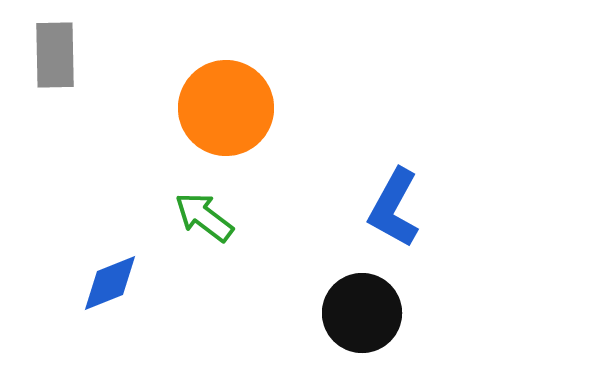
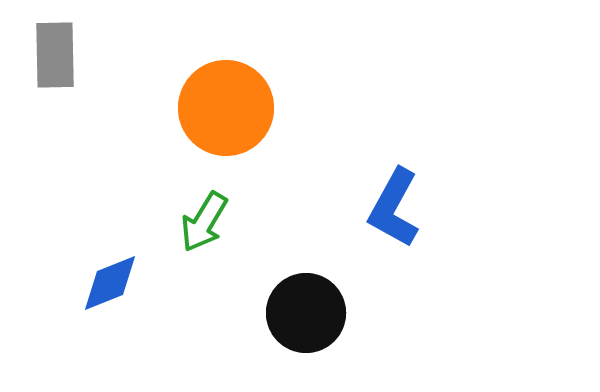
green arrow: moved 5 px down; rotated 96 degrees counterclockwise
black circle: moved 56 px left
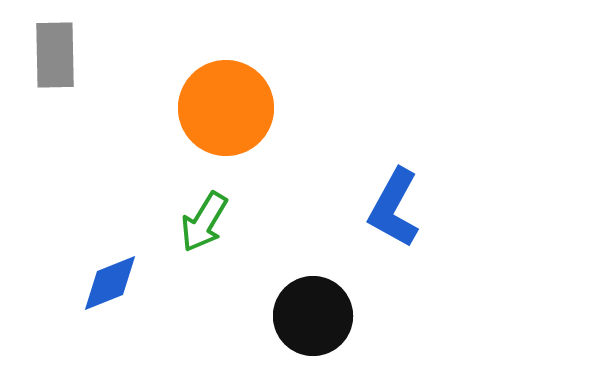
black circle: moved 7 px right, 3 px down
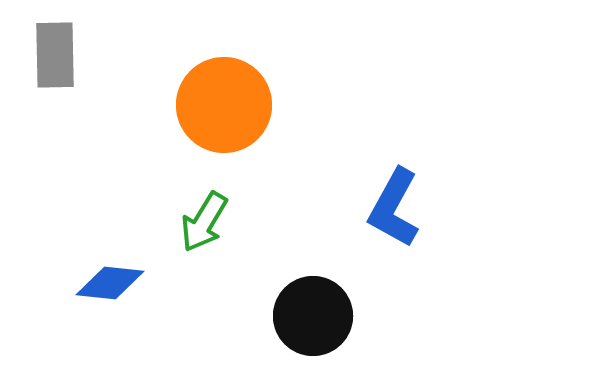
orange circle: moved 2 px left, 3 px up
blue diamond: rotated 28 degrees clockwise
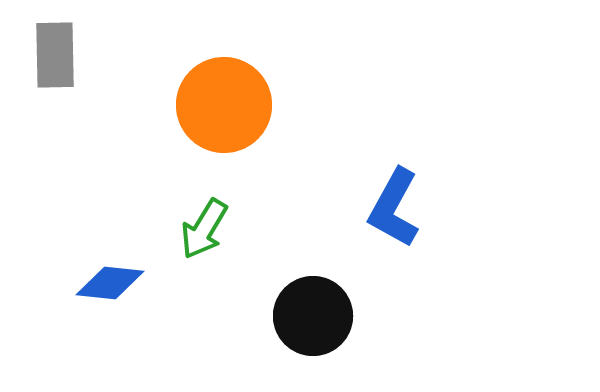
green arrow: moved 7 px down
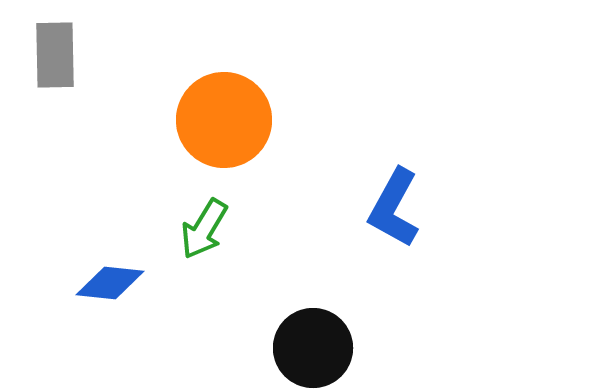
orange circle: moved 15 px down
black circle: moved 32 px down
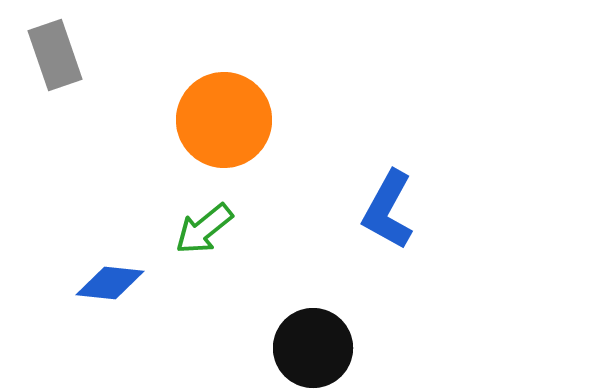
gray rectangle: rotated 18 degrees counterclockwise
blue L-shape: moved 6 px left, 2 px down
green arrow: rotated 20 degrees clockwise
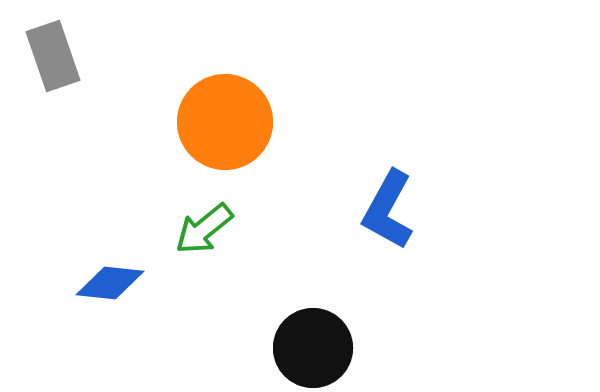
gray rectangle: moved 2 px left, 1 px down
orange circle: moved 1 px right, 2 px down
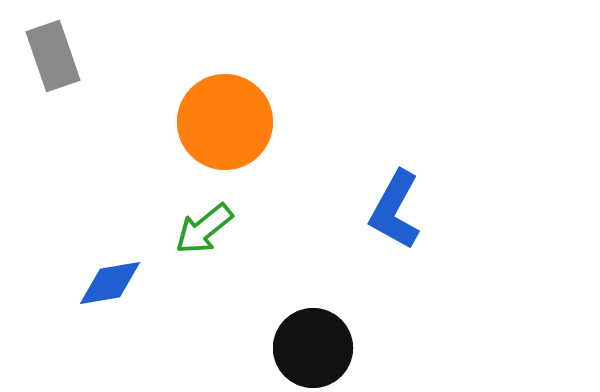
blue L-shape: moved 7 px right
blue diamond: rotated 16 degrees counterclockwise
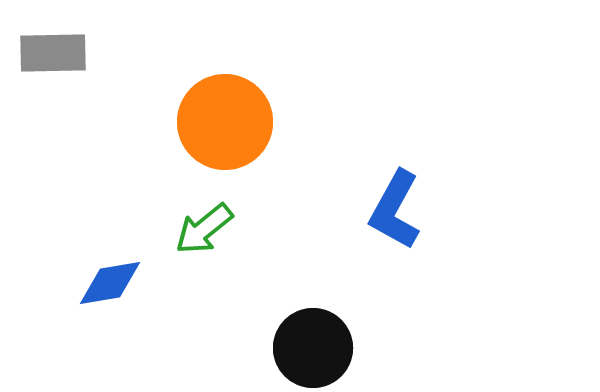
gray rectangle: moved 3 px up; rotated 72 degrees counterclockwise
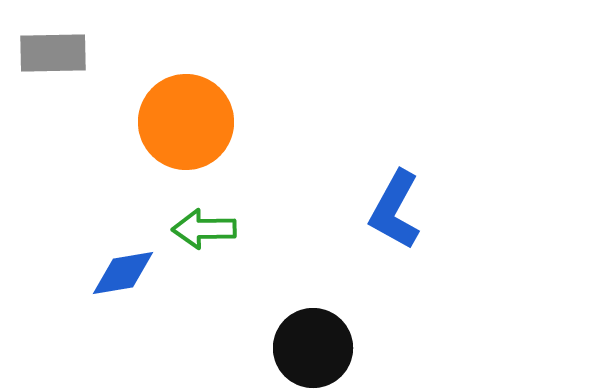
orange circle: moved 39 px left
green arrow: rotated 38 degrees clockwise
blue diamond: moved 13 px right, 10 px up
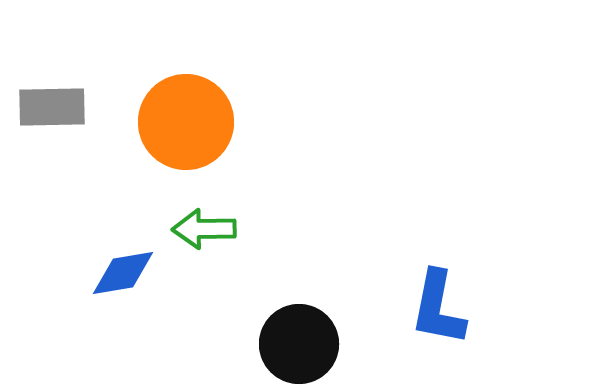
gray rectangle: moved 1 px left, 54 px down
blue L-shape: moved 43 px right, 98 px down; rotated 18 degrees counterclockwise
black circle: moved 14 px left, 4 px up
